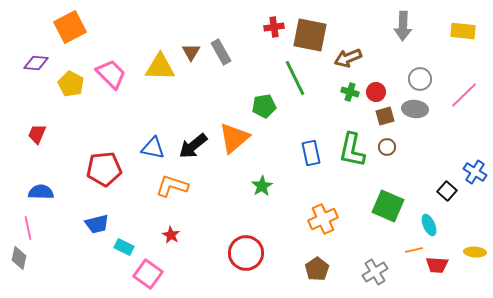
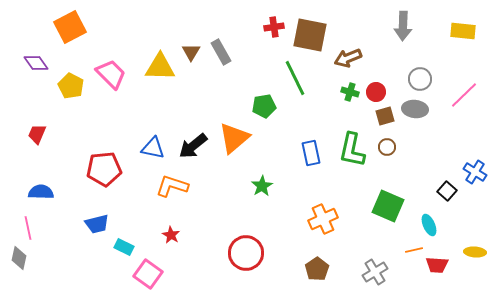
purple diamond at (36, 63): rotated 50 degrees clockwise
yellow pentagon at (71, 84): moved 2 px down
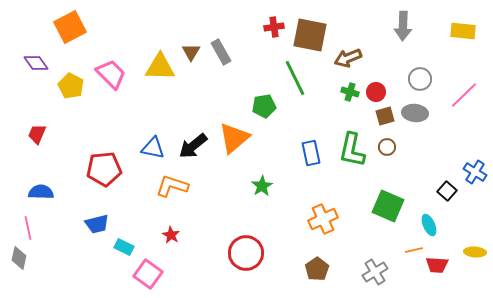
gray ellipse at (415, 109): moved 4 px down
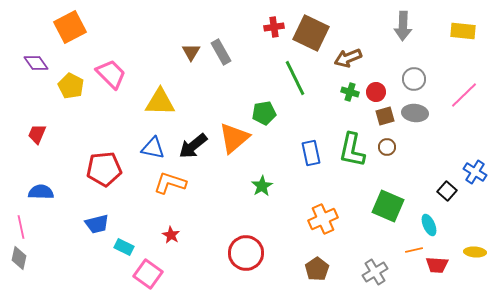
brown square at (310, 35): moved 1 px right, 2 px up; rotated 15 degrees clockwise
yellow triangle at (160, 67): moved 35 px down
gray circle at (420, 79): moved 6 px left
green pentagon at (264, 106): moved 7 px down
orange L-shape at (172, 186): moved 2 px left, 3 px up
pink line at (28, 228): moved 7 px left, 1 px up
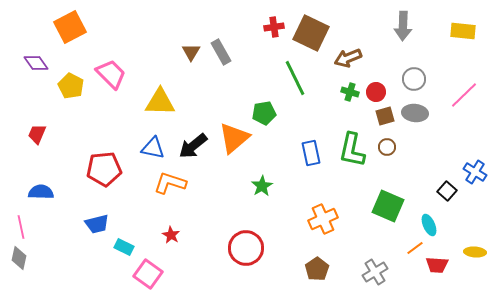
orange line at (414, 250): moved 1 px right, 2 px up; rotated 24 degrees counterclockwise
red circle at (246, 253): moved 5 px up
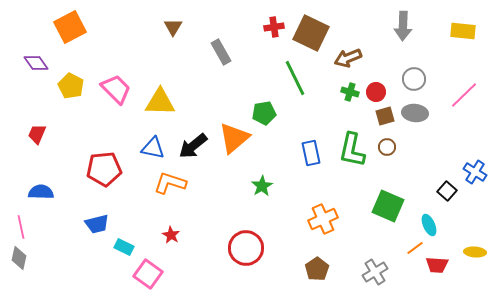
brown triangle at (191, 52): moved 18 px left, 25 px up
pink trapezoid at (111, 74): moved 5 px right, 15 px down
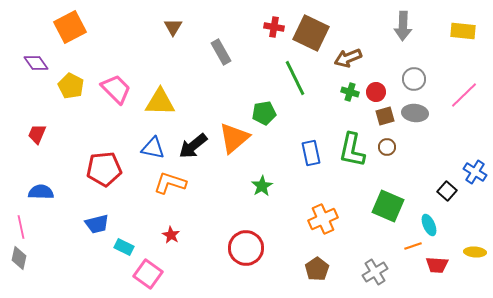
red cross at (274, 27): rotated 18 degrees clockwise
orange line at (415, 248): moved 2 px left, 2 px up; rotated 18 degrees clockwise
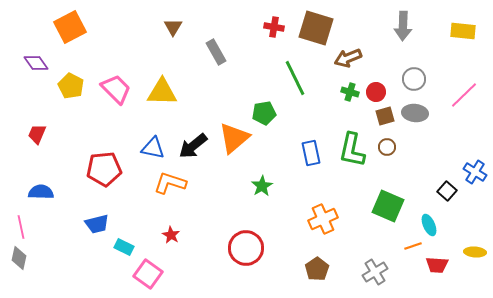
brown square at (311, 33): moved 5 px right, 5 px up; rotated 9 degrees counterclockwise
gray rectangle at (221, 52): moved 5 px left
yellow triangle at (160, 102): moved 2 px right, 10 px up
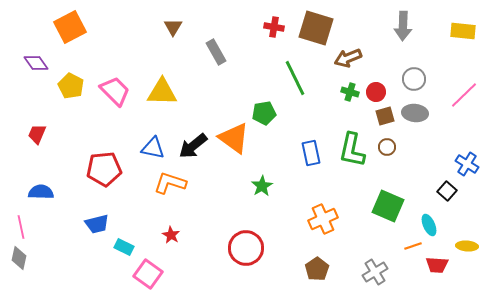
pink trapezoid at (116, 89): moved 1 px left, 2 px down
orange triangle at (234, 138): rotated 44 degrees counterclockwise
blue cross at (475, 172): moved 8 px left, 8 px up
yellow ellipse at (475, 252): moved 8 px left, 6 px up
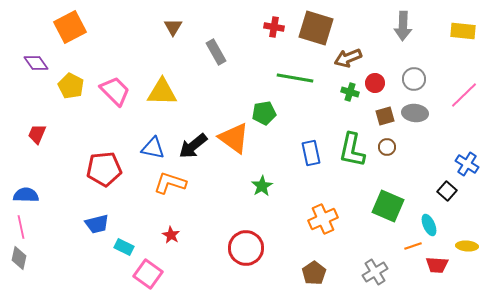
green line at (295, 78): rotated 54 degrees counterclockwise
red circle at (376, 92): moved 1 px left, 9 px up
blue semicircle at (41, 192): moved 15 px left, 3 px down
brown pentagon at (317, 269): moved 3 px left, 4 px down
